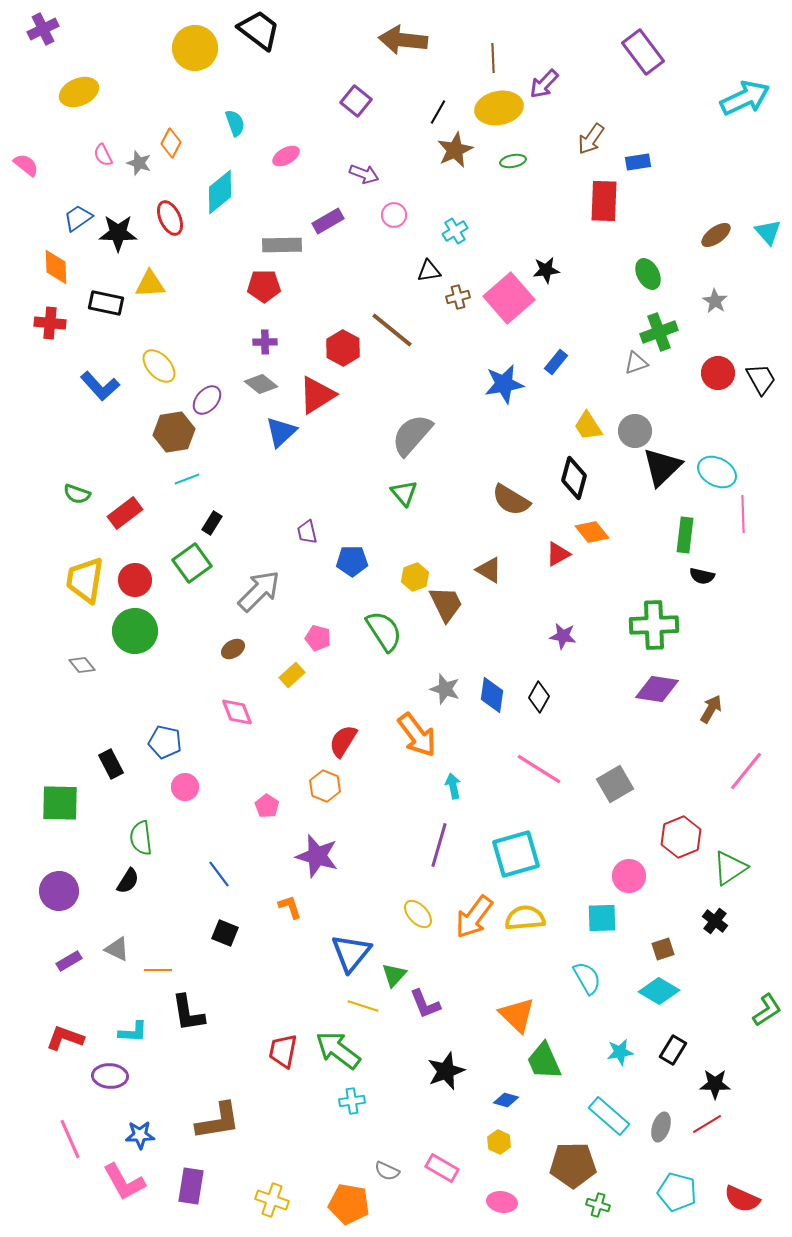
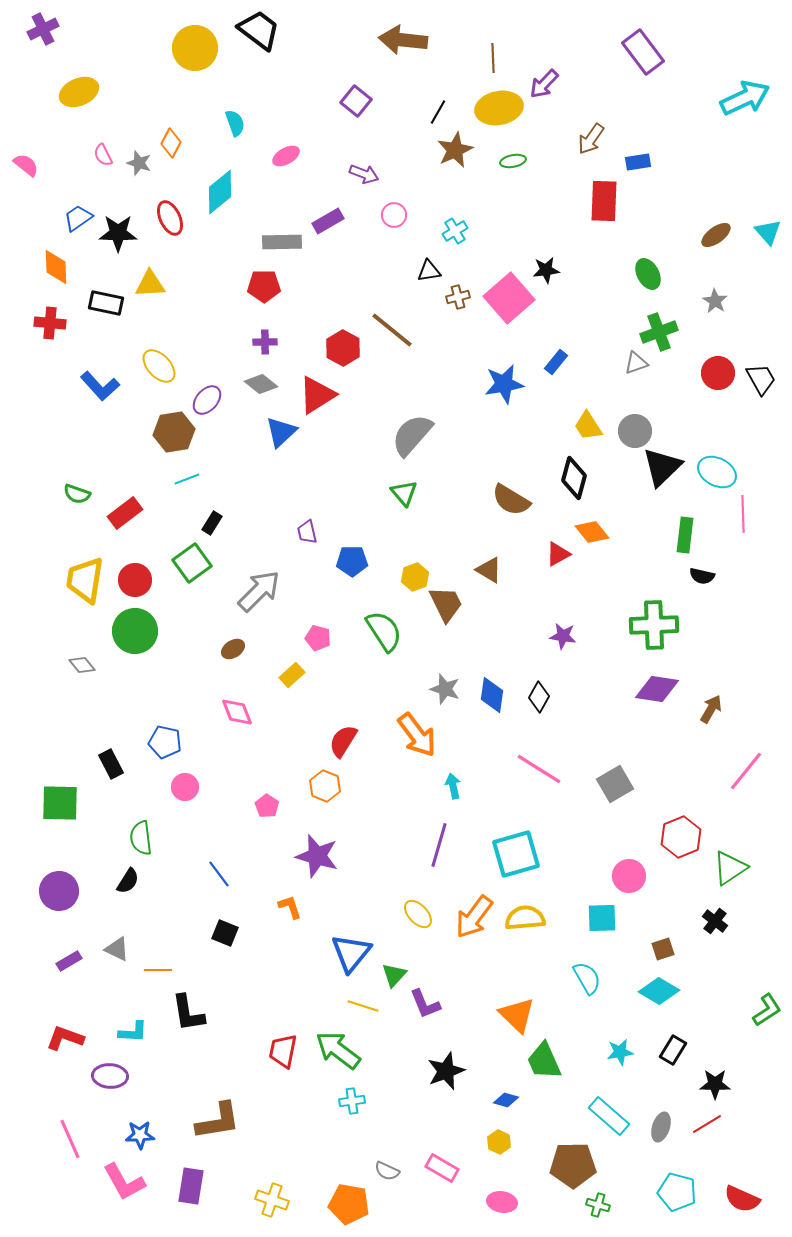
gray rectangle at (282, 245): moved 3 px up
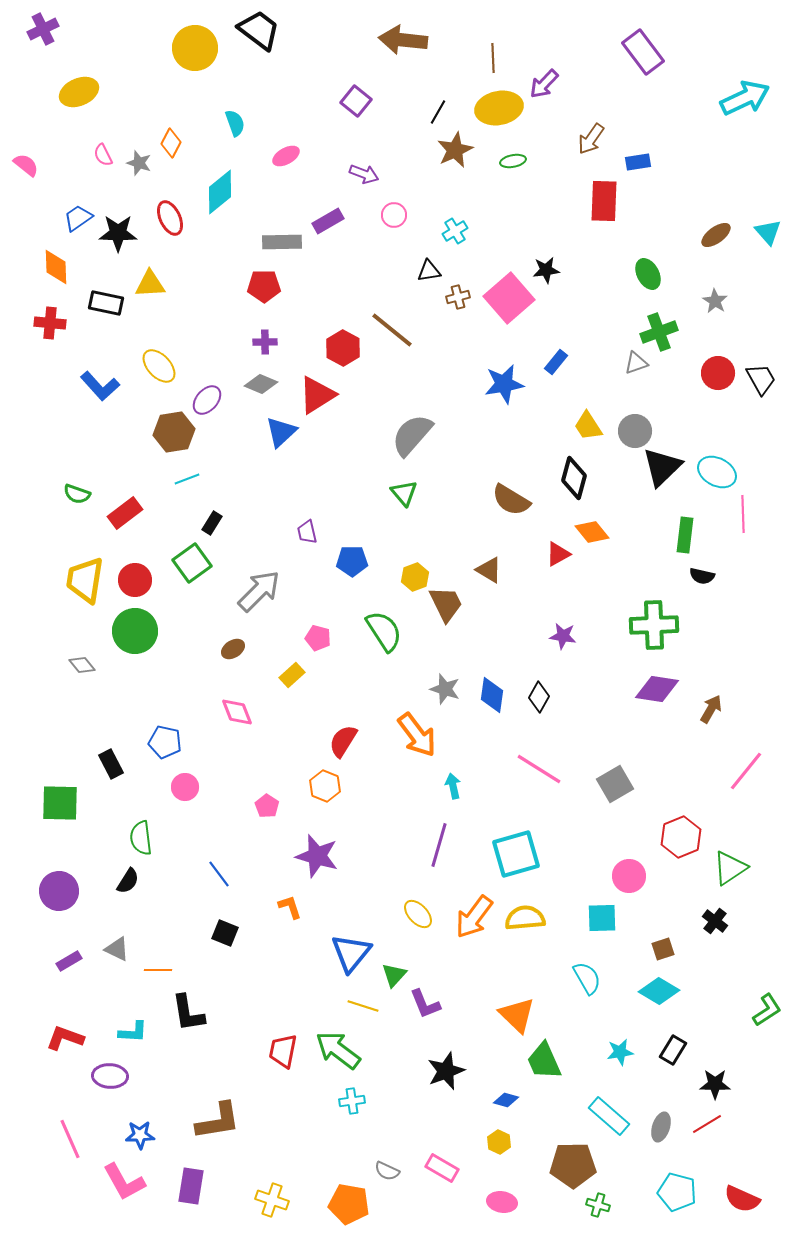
gray diamond at (261, 384): rotated 16 degrees counterclockwise
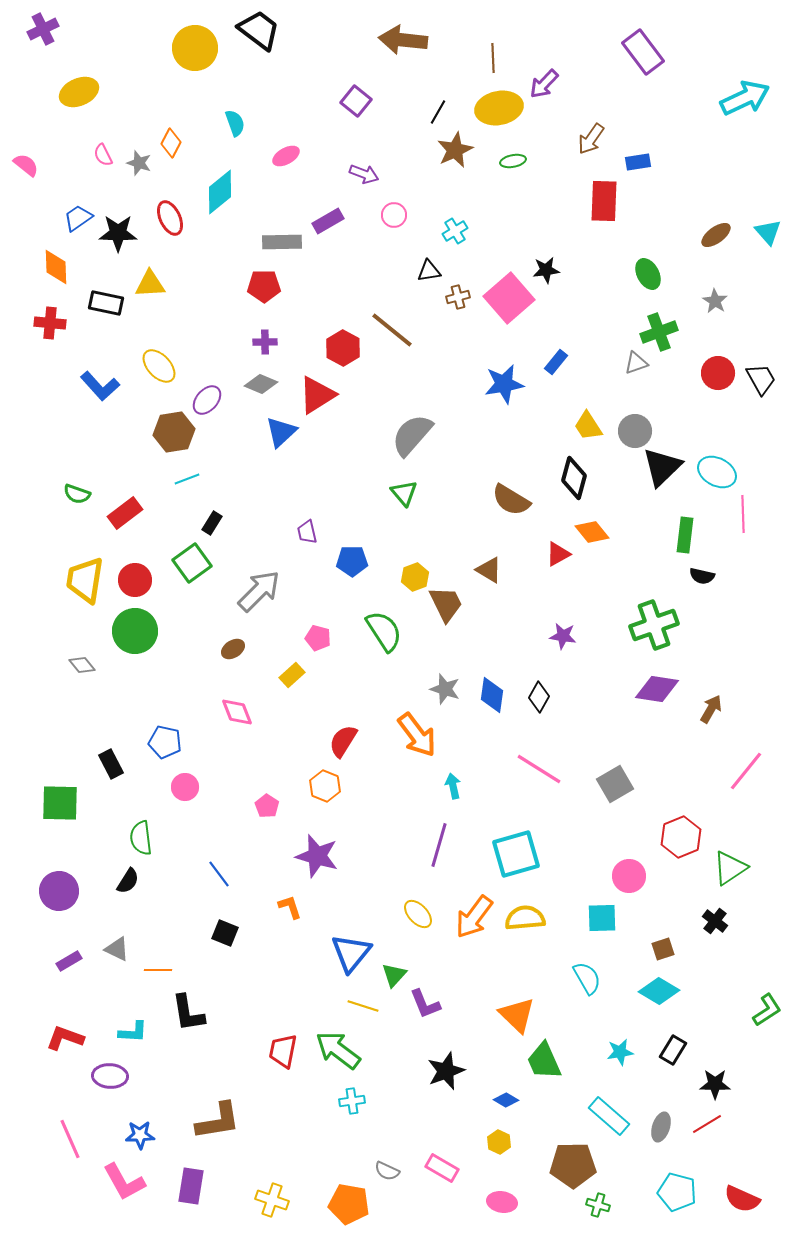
green cross at (654, 625): rotated 18 degrees counterclockwise
blue diamond at (506, 1100): rotated 15 degrees clockwise
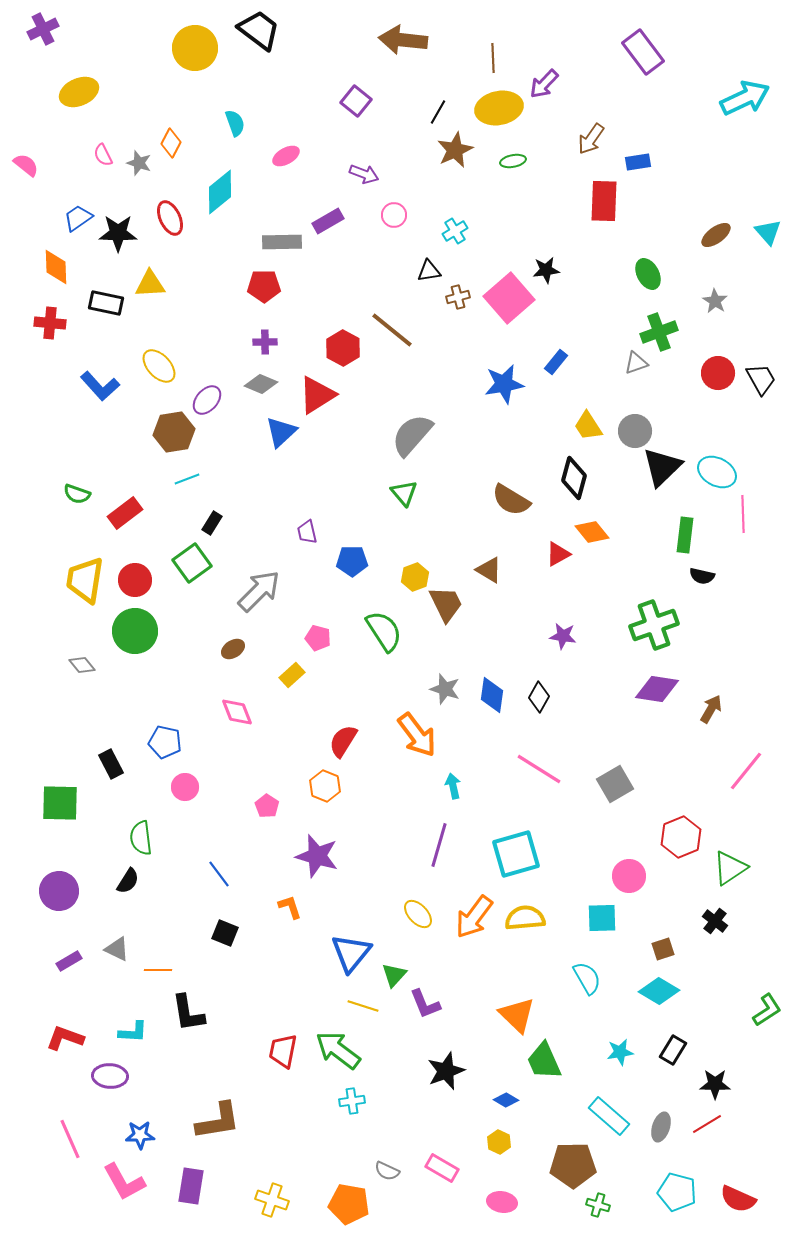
red semicircle at (742, 1199): moved 4 px left
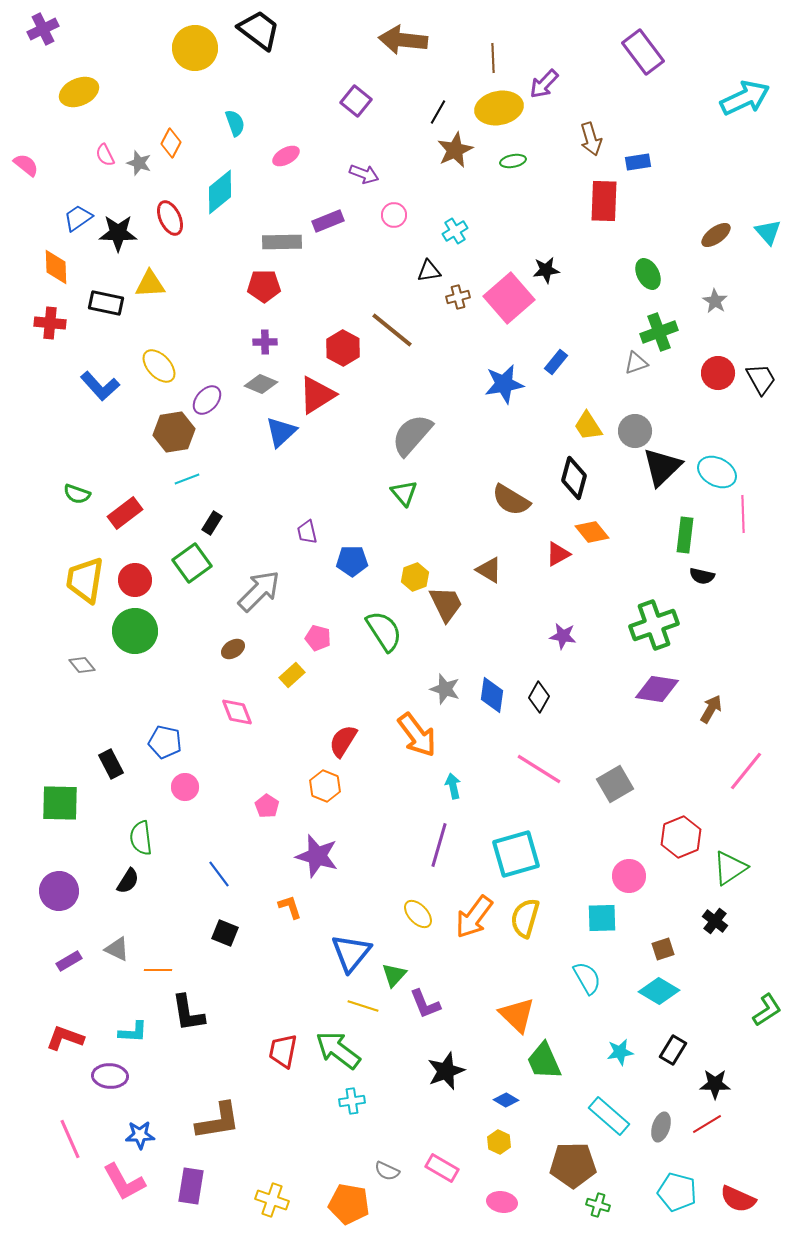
brown arrow at (591, 139): rotated 52 degrees counterclockwise
pink semicircle at (103, 155): moved 2 px right
purple rectangle at (328, 221): rotated 8 degrees clockwise
yellow semicircle at (525, 918): rotated 69 degrees counterclockwise
